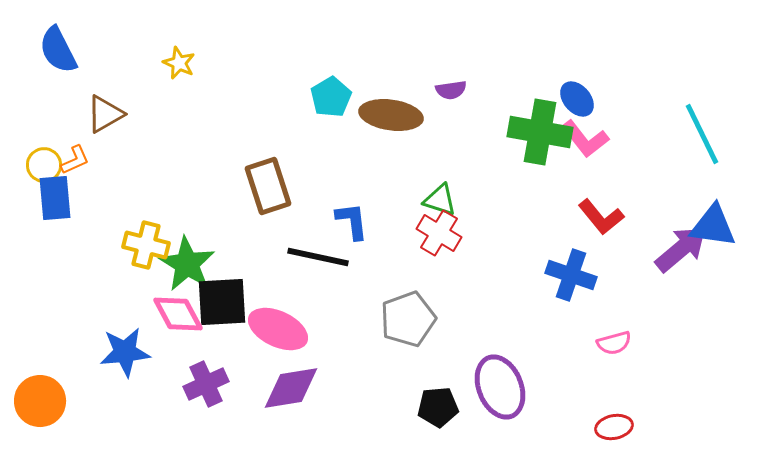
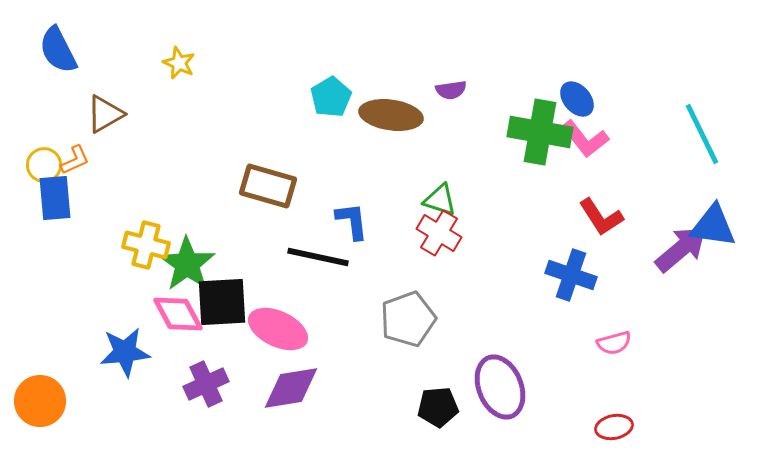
brown rectangle: rotated 56 degrees counterclockwise
red L-shape: rotated 6 degrees clockwise
green star: rotated 4 degrees clockwise
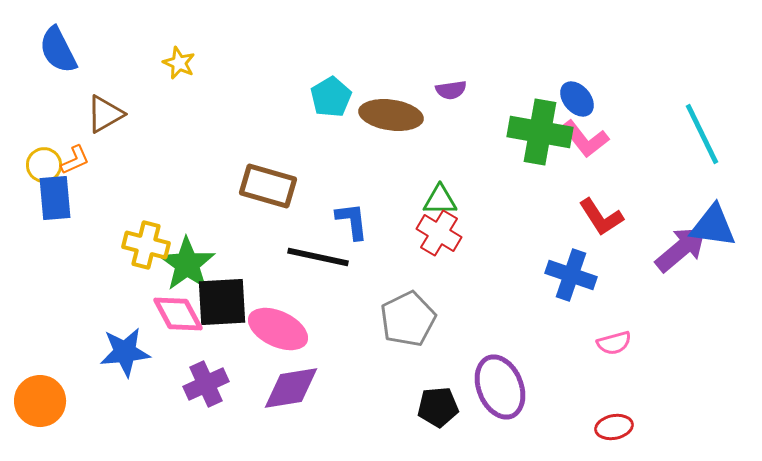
green triangle: rotated 18 degrees counterclockwise
gray pentagon: rotated 6 degrees counterclockwise
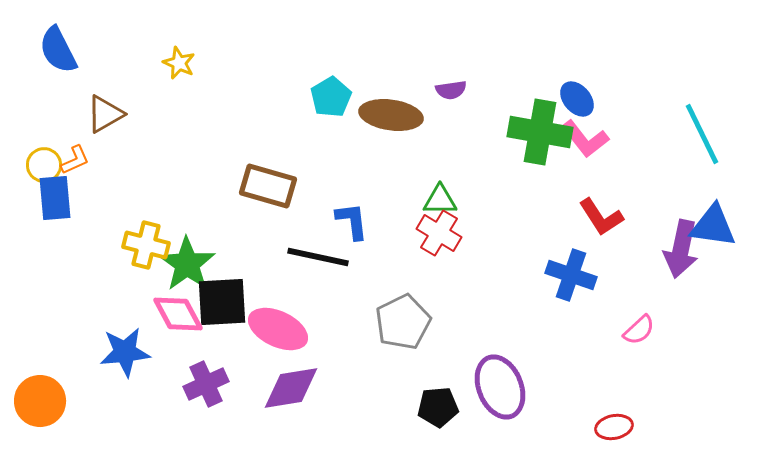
purple arrow: rotated 142 degrees clockwise
gray pentagon: moved 5 px left, 3 px down
pink semicircle: moved 25 px right, 13 px up; rotated 28 degrees counterclockwise
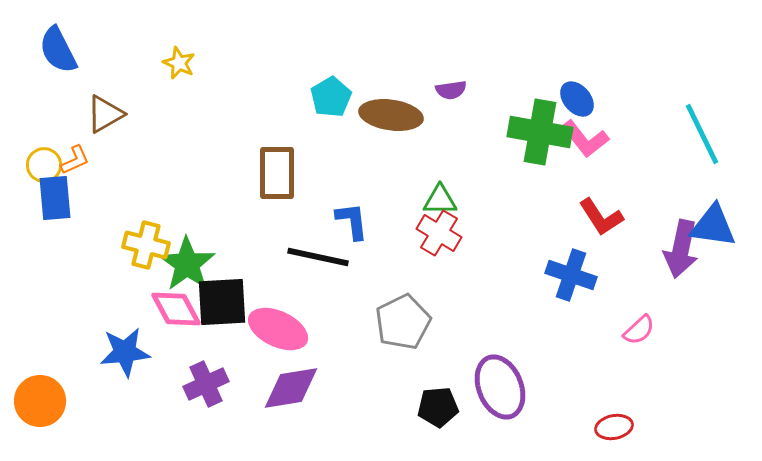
brown rectangle: moved 9 px right, 13 px up; rotated 74 degrees clockwise
pink diamond: moved 2 px left, 5 px up
